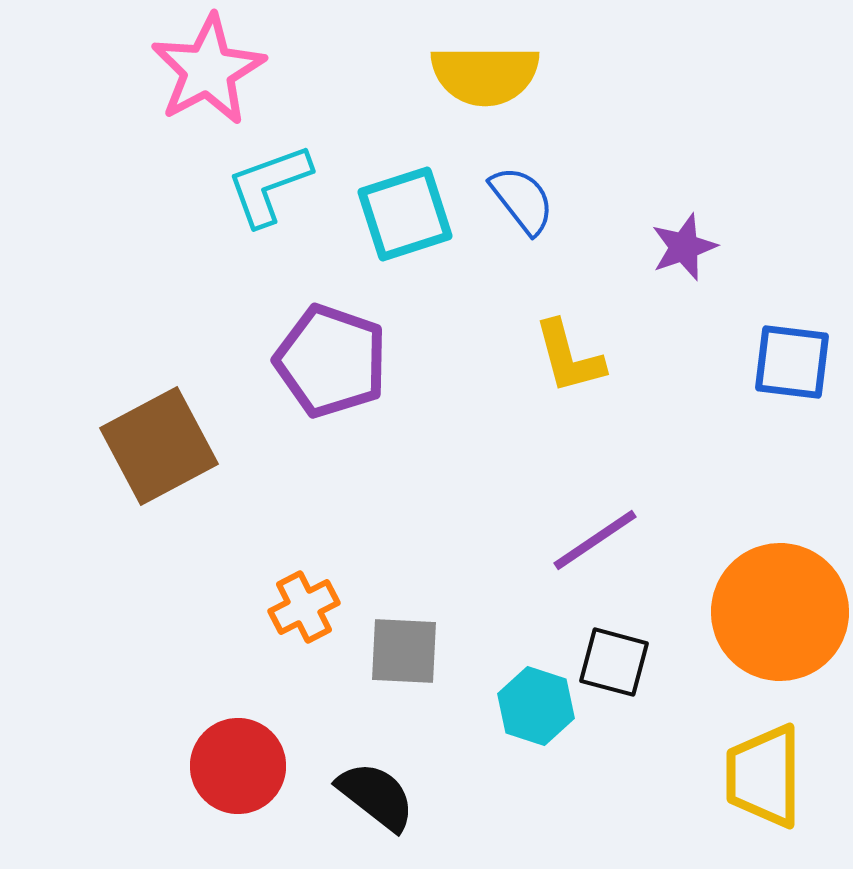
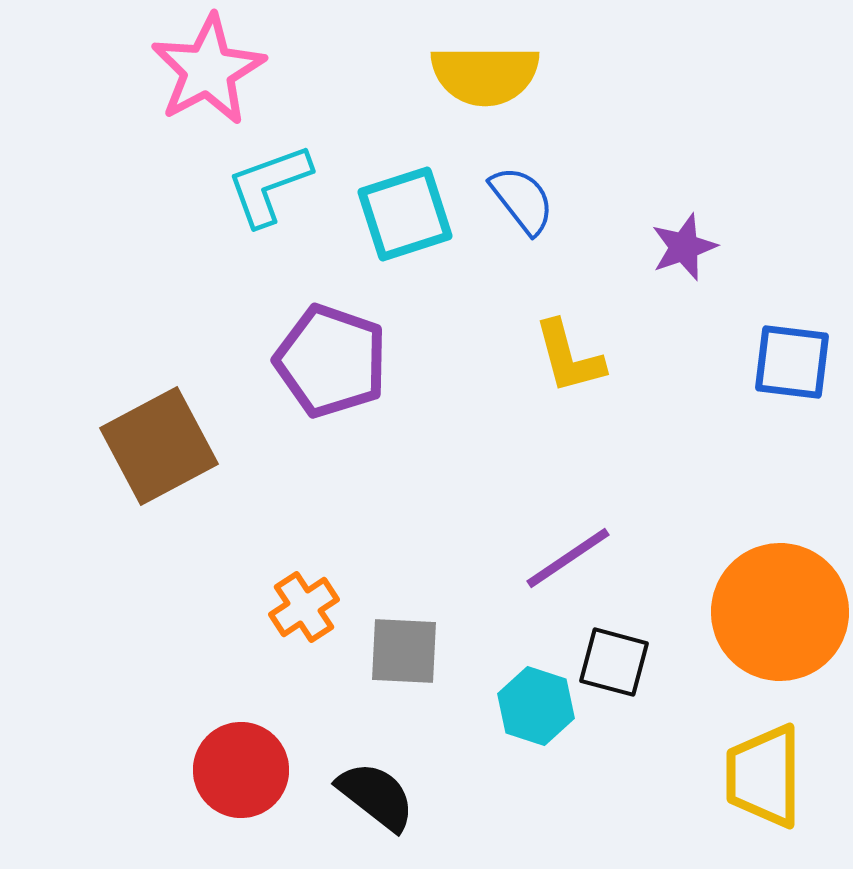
purple line: moved 27 px left, 18 px down
orange cross: rotated 6 degrees counterclockwise
red circle: moved 3 px right, 4 px down
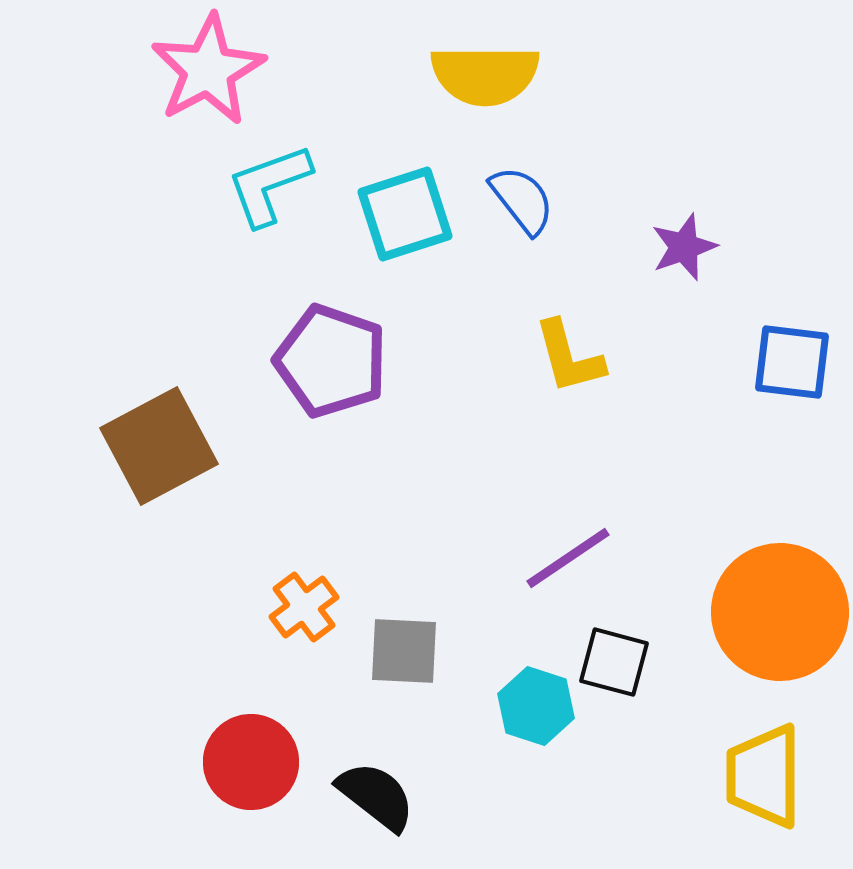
orange cross: rotated 4 degrees counterclockwise
red circle: moved 10 px right, 8 px up
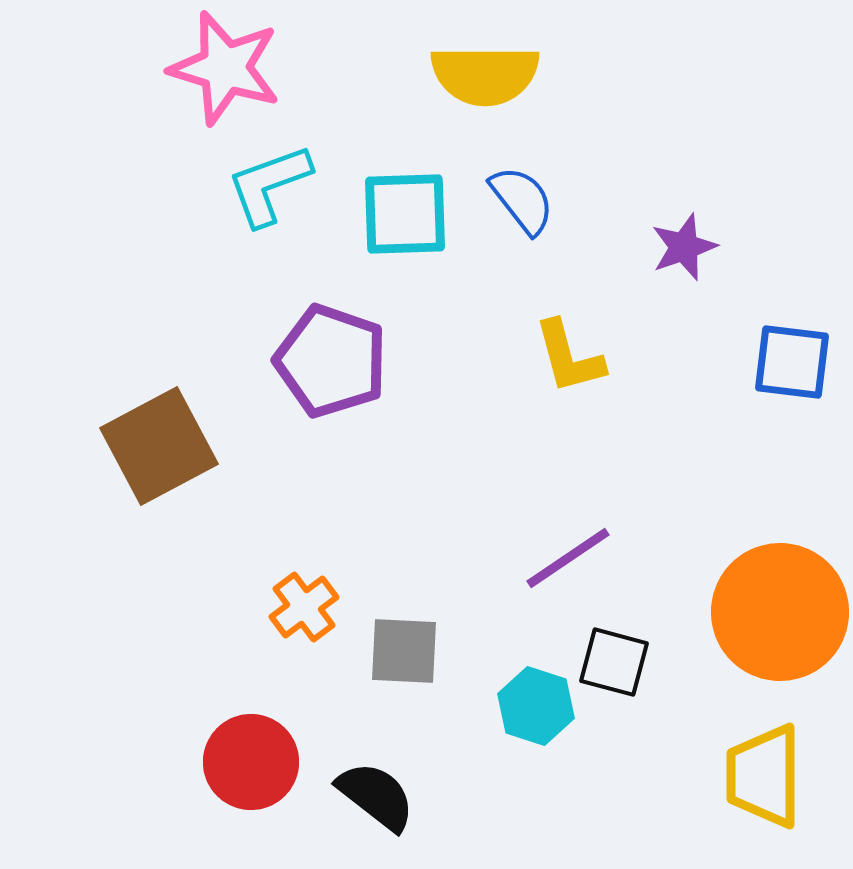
pink star: moved 17 px right, 2 px up; rotated 27 degrees counterclockwise
cyan square: rotated 16 degrees clockwise
